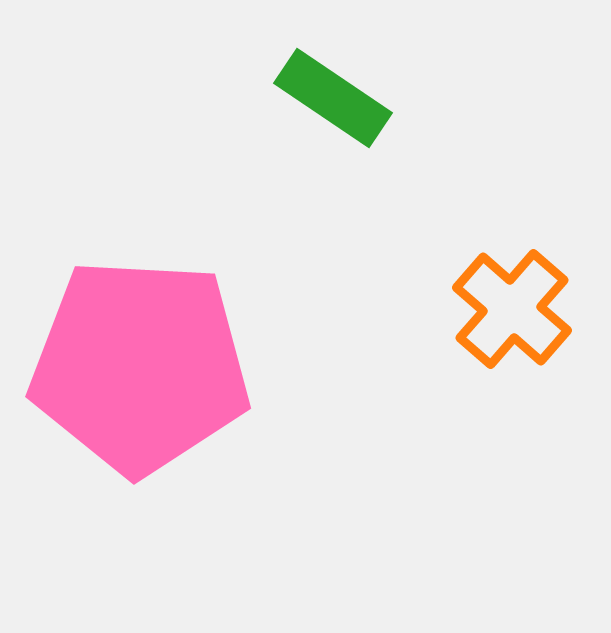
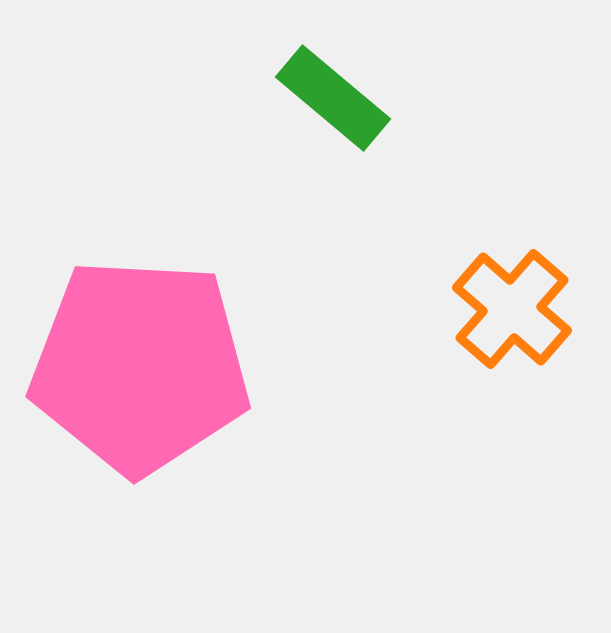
green rectangle: rotated 6 degrees clockwise
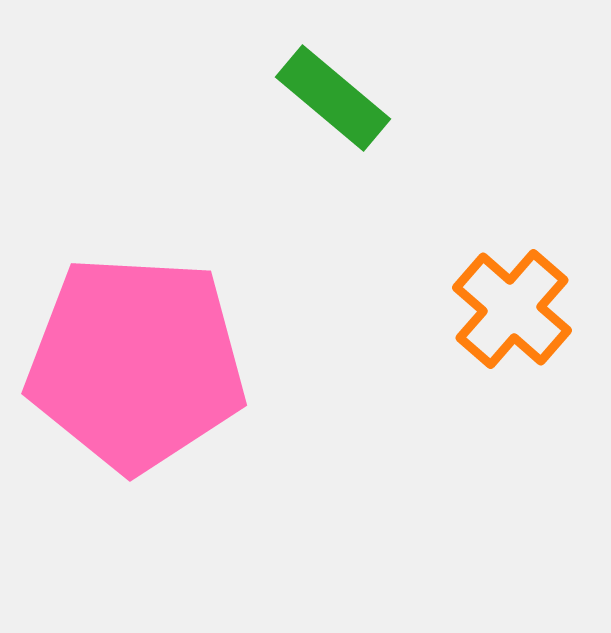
pink pentagon: moved 4 px left, 3 px up
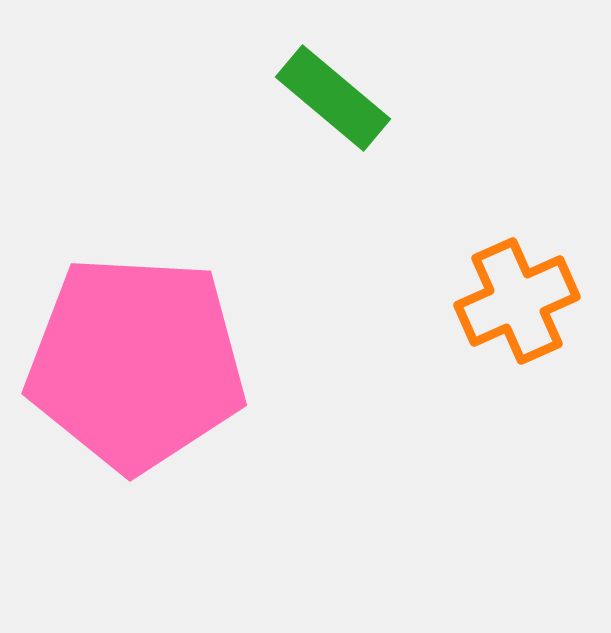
orange cross: moved 5 px right, 8 px up; rotated 25 degrees clockwise
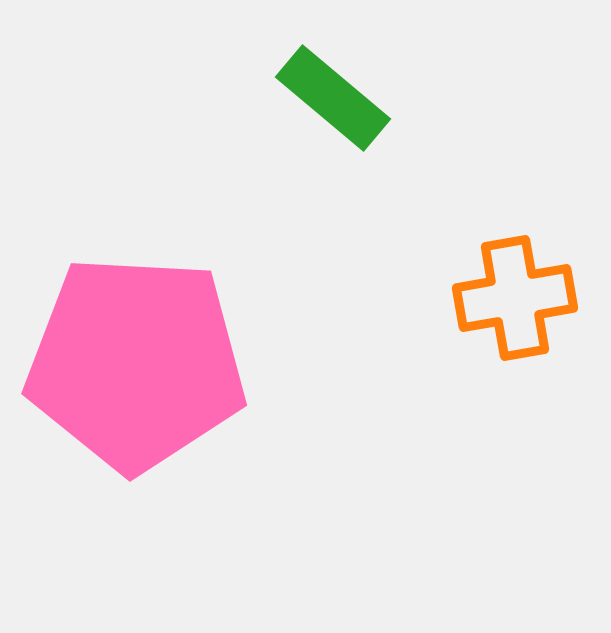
orange cross: moved 2 px left, 3 px up; rotated 14 degrees clockwise
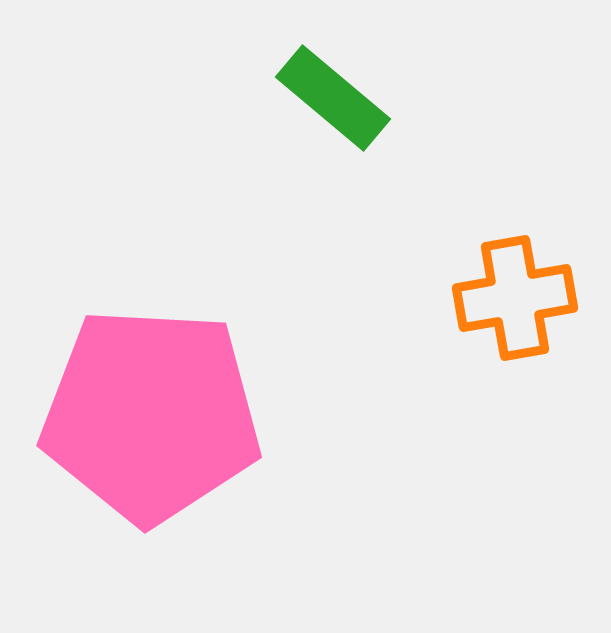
pink pentagon: moved 15 px right, 52 px down
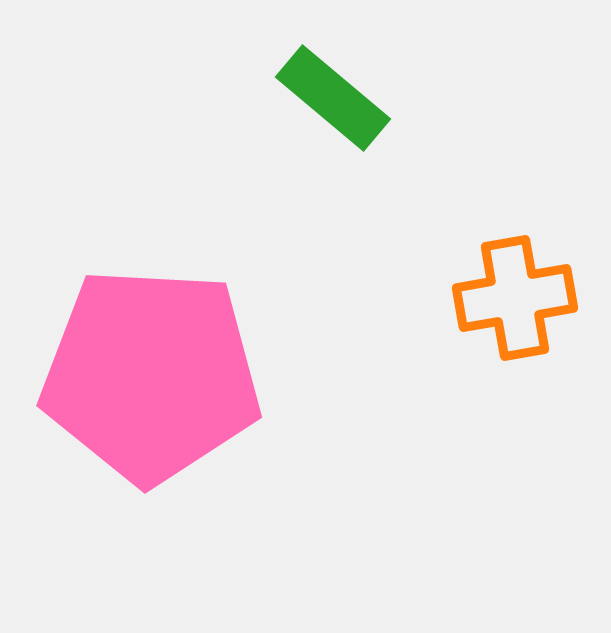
pink pentagon: moved 40 px up
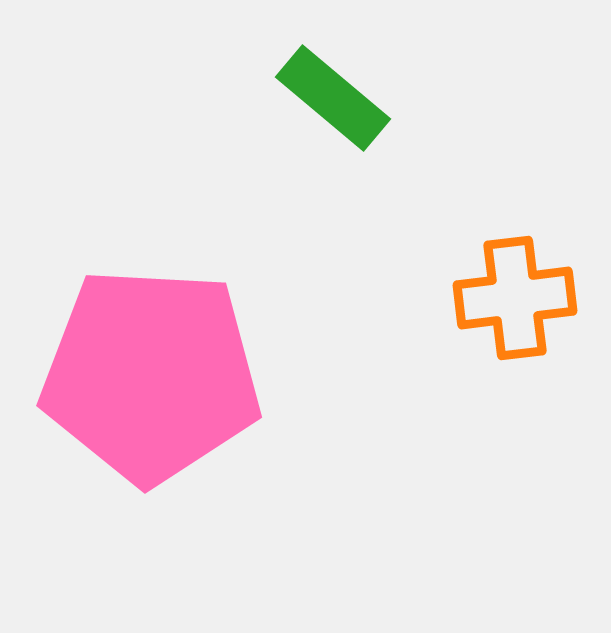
orange cross: rotated 3 degrees clockwise
